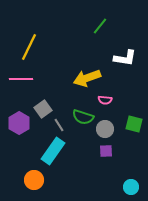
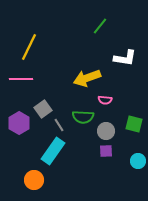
green semicircle: rotated 15 degrees counterclockwise
gray circle: moved 1 px right, 2 px down
cyan circle: moved 7 px right, 26 px up
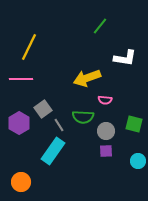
orange circle: moved 13 px left, 2 px down
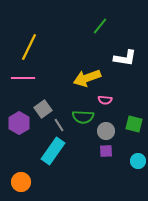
pink line: moved 2 px right, 1 px up
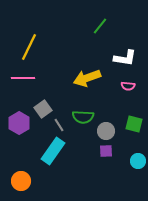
pink semicircle: moved 23 px right, 14 px up
orange circle: moved 1 px up
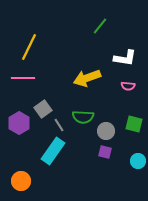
purple square: moved 1 px left, 1 px down; rotated 16 degrees clockwise
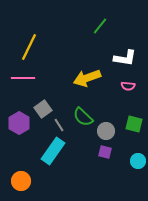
green semicircle: rotated 40 degrees clockwise
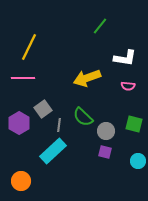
gray line: rotated 40 degrees clockwise
cyan rectangle: rotated 12 degrees clockwise
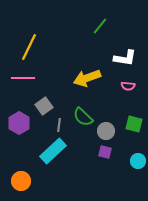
gray square: moved 1 px right, 3 px up
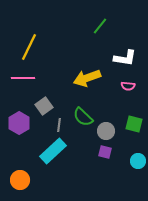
orange circle: moved 1 px left, 1 px up
